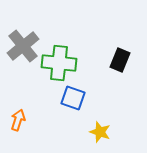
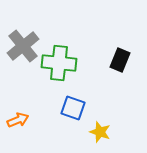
blue square: moved 10 px down
orange arrow: rotated 50 degrees clockwise
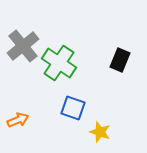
green cross: rotated 28 degrees clockwise
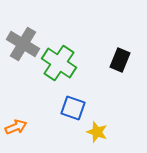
gray cross: moved 2 px up; rotated 20 degrees counterclockwise
orange arrow: moved 2 px left, 7 px down
yellow star: moved 3 px left
